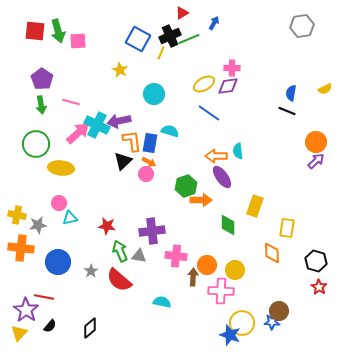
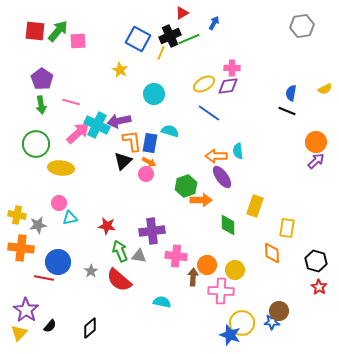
green arrow at (58, 31): rotated 125 degrees counterclockwise
red line at (44, 297): moved 19 px up
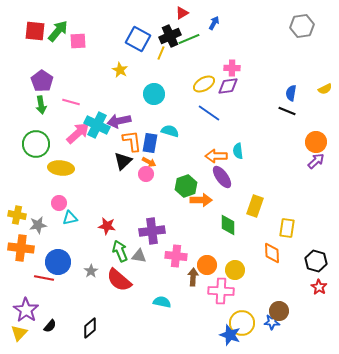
purple pentagon at (42, 79): moved 2 px down
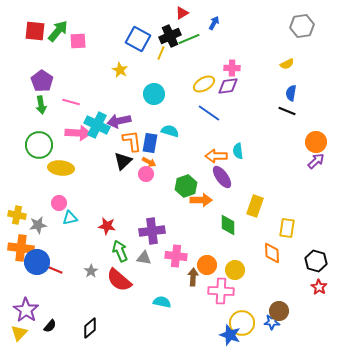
yellow semicircle at (325, 89): moved 38 px left, 25 px up
pink arrow at (78, 133): rotated 45 degrees clockwise
green circle at (36, 144): moved 3 px right, 1 px down
gray triangle at (139, 256): moved 5 px right, 2 px down
blue circle at (58, 262): moved 21 px left
red line at (44, 278): moved 9 px right, 9 px up; rotated 12 degrees clockwise
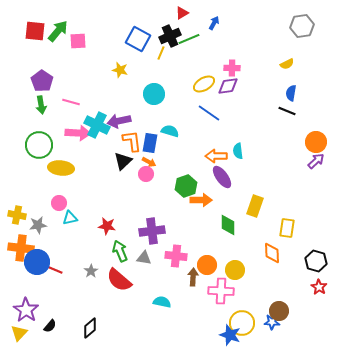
yellow star at (120, 70): rotated 14 degrees counterclockwise
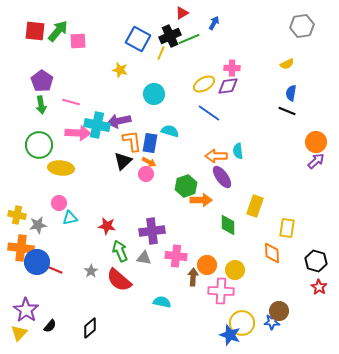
cyan cross at (97, 125): rotated 15 degrees counterclockwise
